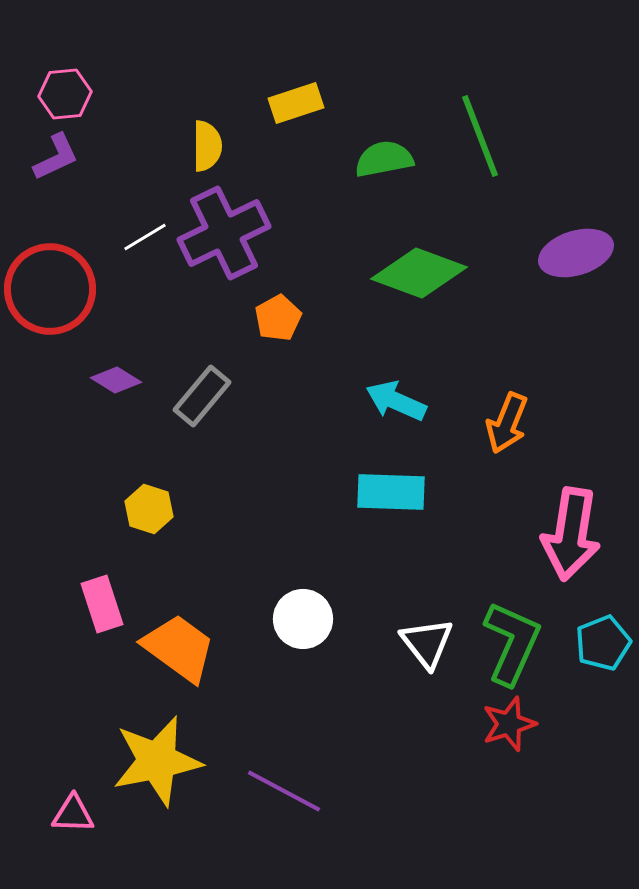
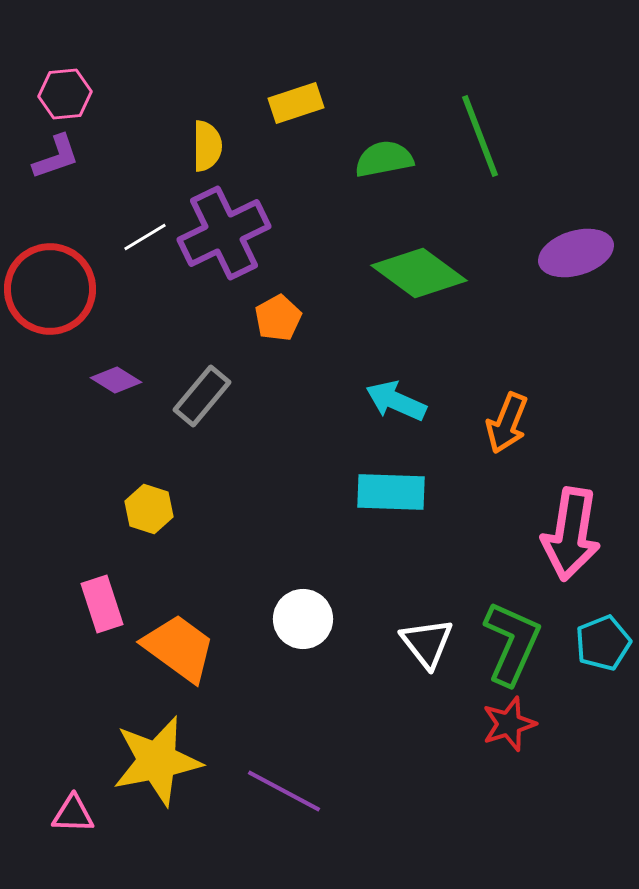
purple L-shape: rotated 6 degrees clockwise
green diamond: rotated 16 degrees clockwise
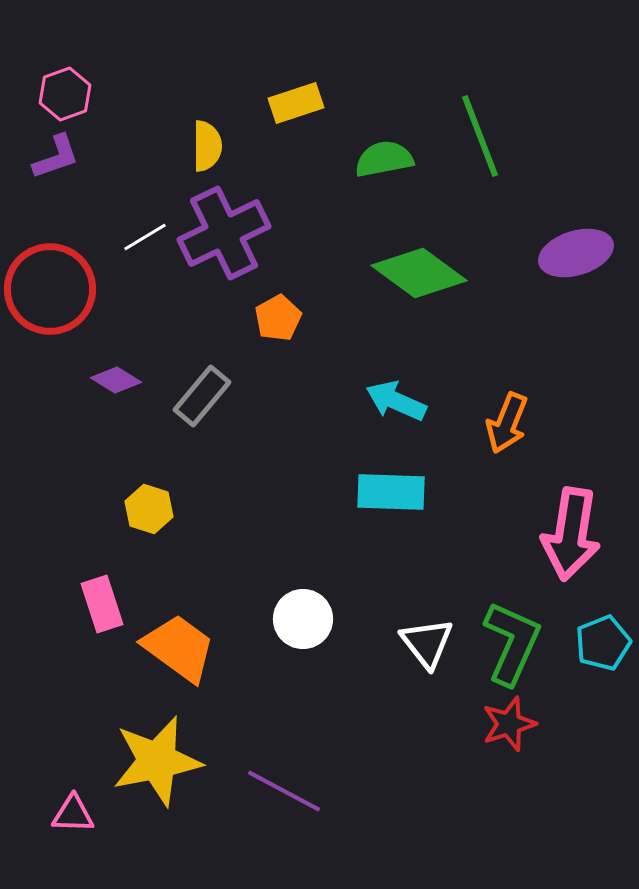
pink hexagon: rotated 15 degrees counterclockwise
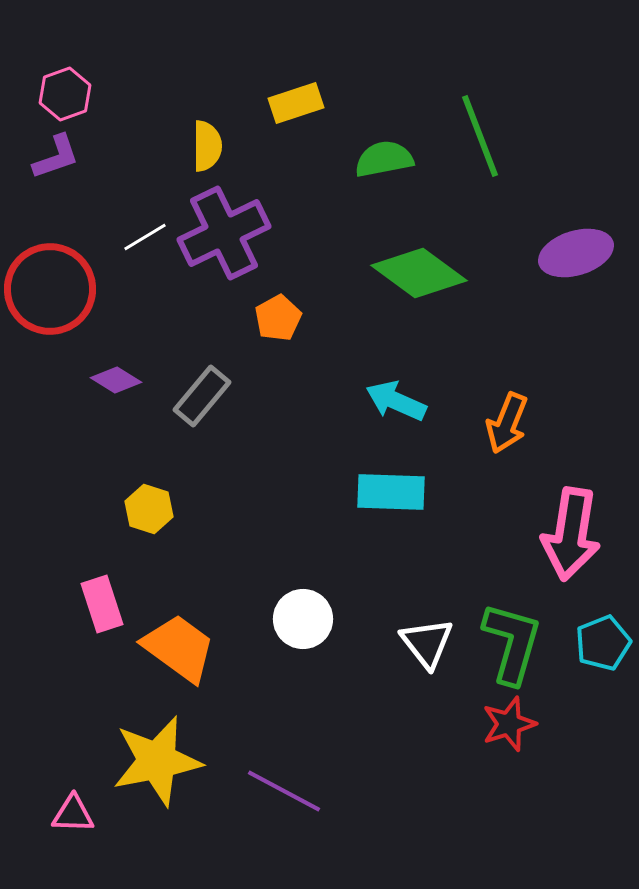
green L-shape: rotated 8 degrees counterclockwise
